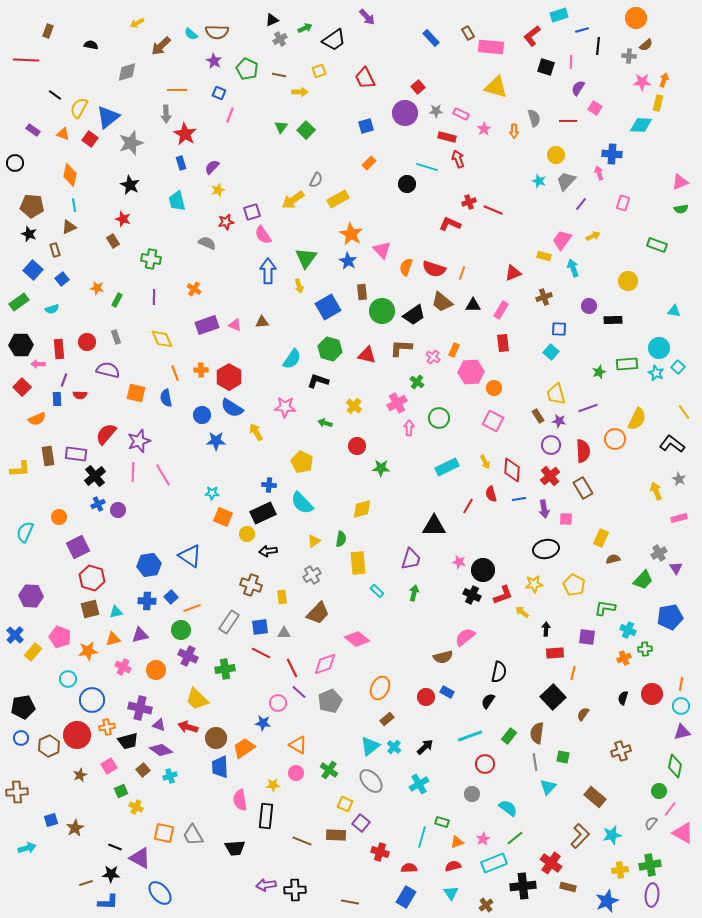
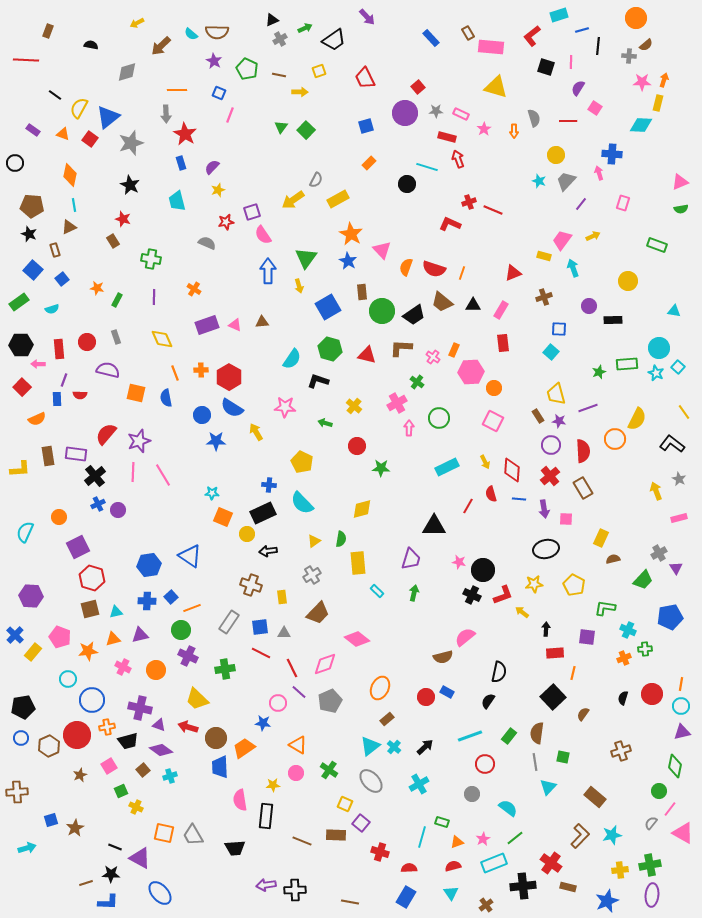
blue line at (519, 499): rotated 16 degrees clockwise
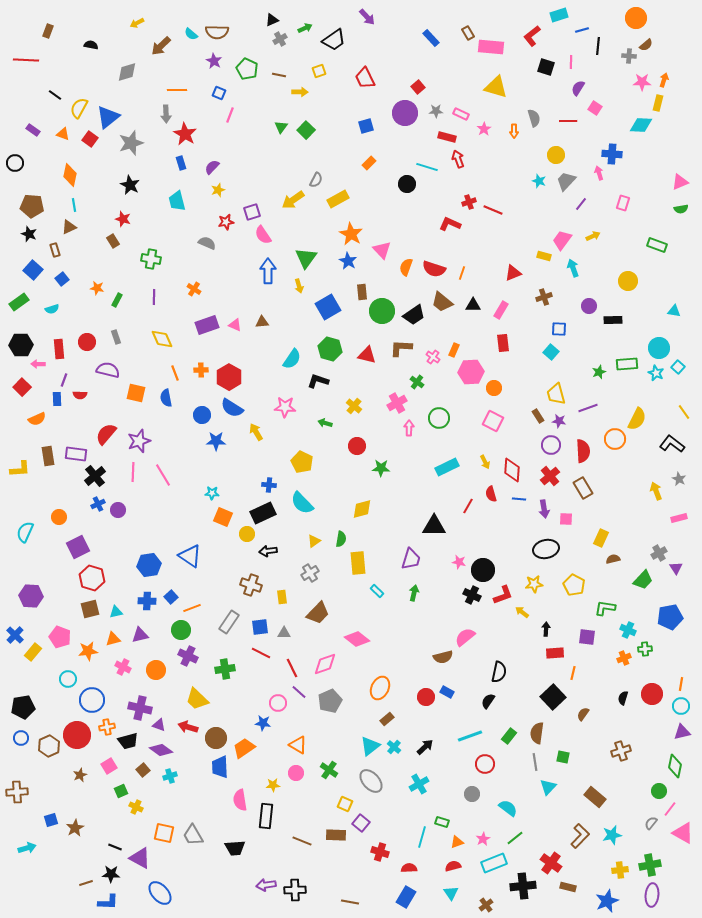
gray cross at (312, 575): moved 2 px left, 2 px up
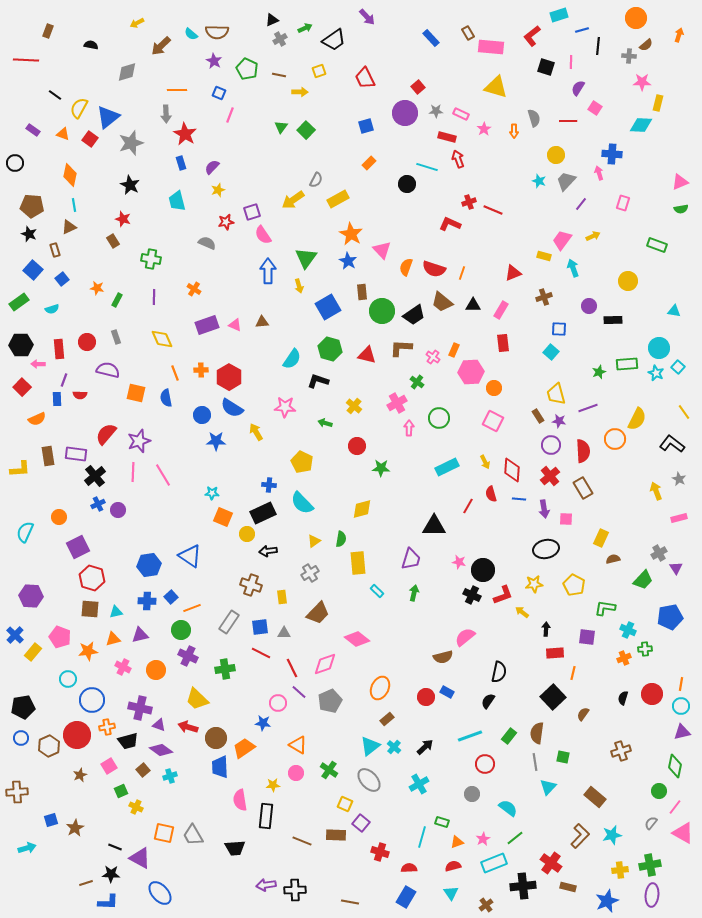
orange arrow at (664, 80): moved 15 px right, 45 px up
brown square at (90, 609): rotated 18 degrees clockwise
gray ellipse at (371, 781): moved 2 px left, 1 px up
pink line at (670, 809): moved 5 px right, 2 px up
